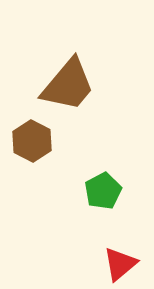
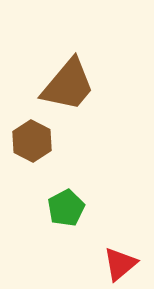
green pentagon: moved 37 px left, 17 px down
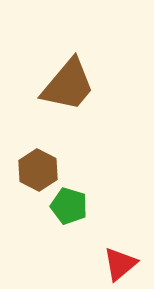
brown hexagon: moved 6 px right, 29 px down
green pentagon: moved 3 px right, 2 px up; rotated 27 degrees counterclockwise
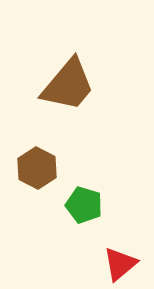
brown hexagon: moved 1 px left, 2 px up
green pentagon: moved 15 px right, 1 px up
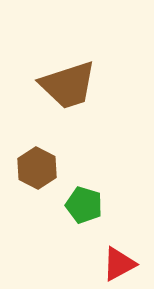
brown trapezoid: rotated 32 degrees clockwise
red triangle: moved 1 px left; rotated 12 degrees clockwise
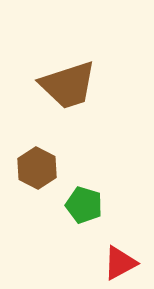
red triangle: moved 1 px right, 1 px up
